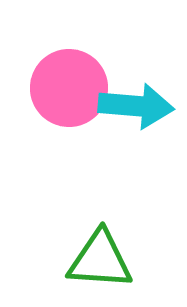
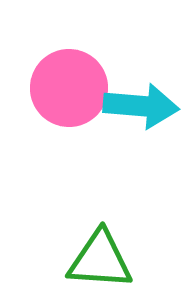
cyan arrow: moved 5 px right
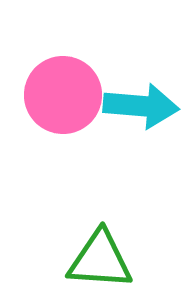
pink circle: moved 6 px left, 7 px down
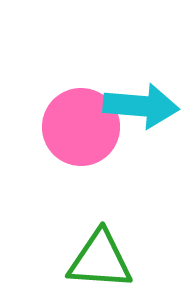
pink circle: moved 18 px right, 32 px down
